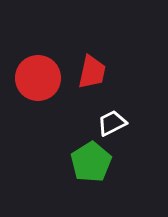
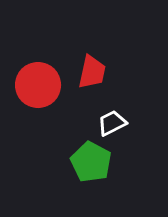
red circle: moved 7 px down
green pentagon: rotated 12 degrees counterclockwise
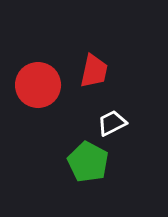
red trapezoid: moved 2 px right, 1 px up
green pentagon: moved 3 px left
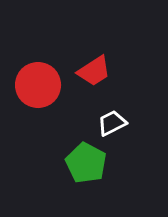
red trapezoid: rotated 45 degrees clockwise
green pentagon: moved 2 px left, 1 px down
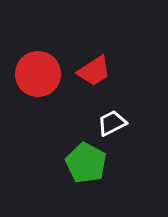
red circle: moved 11 px up
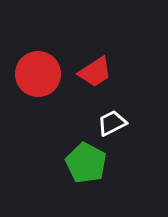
red trapezoid: moved 1 px right, 1 px down
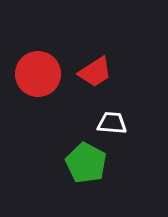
white trapezoid: rotated 32 degrees clockwise
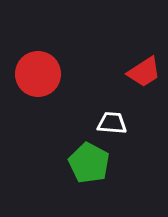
red trapezoid: moved 49 px right
green pentagon: moved 3 px right
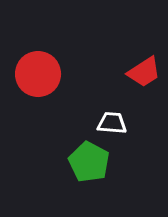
green pentagon: moved 1 px up
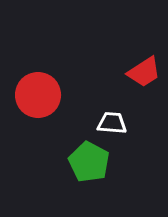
red circle: moved 21 px down
